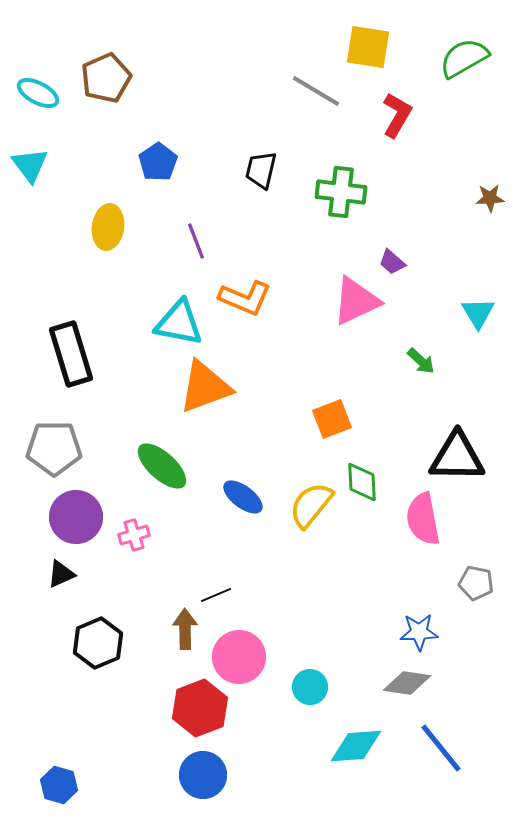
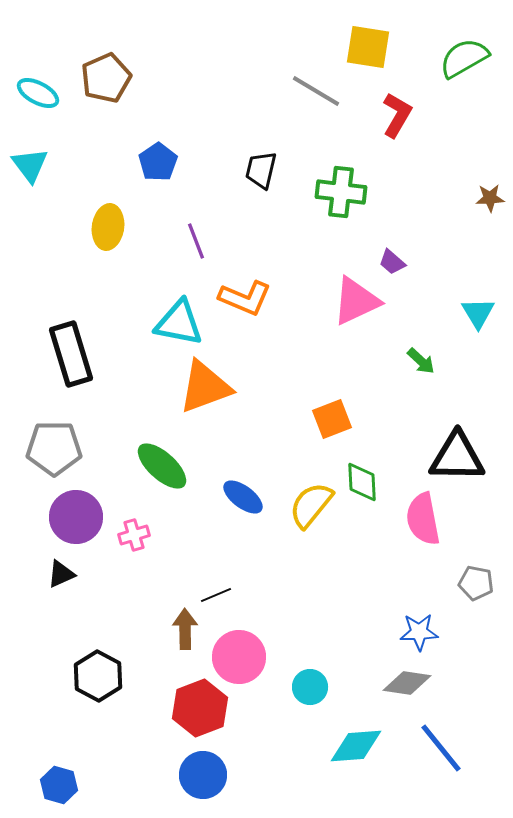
black hexagon at (98, 643): moved 33 px down; rotated 9 degrees counterclockwise
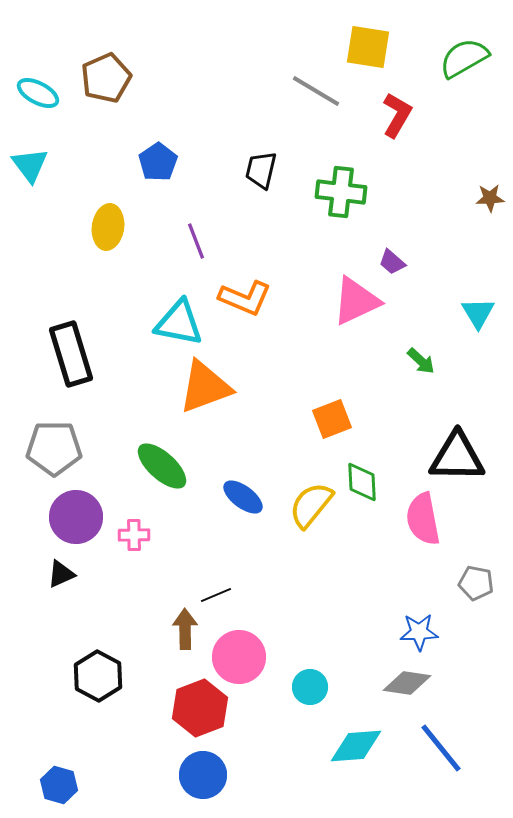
pink cross at (134, 535): rotated 16 degrees clockwise
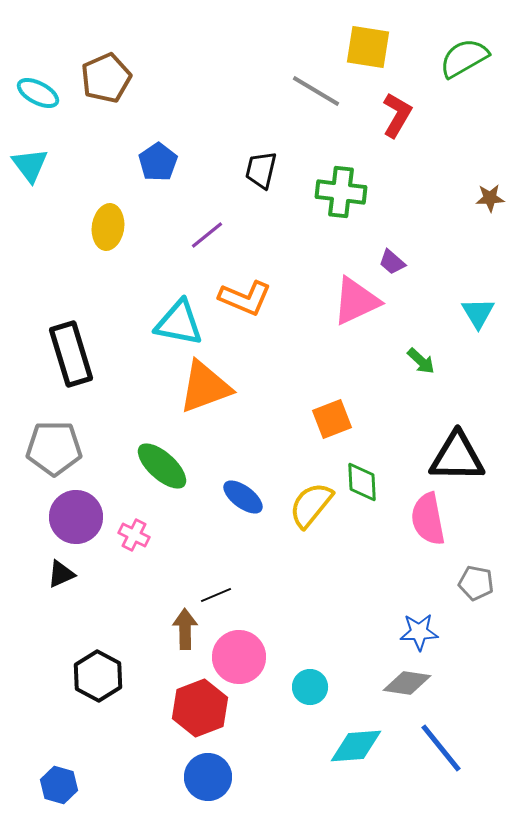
purple line at (196, 241): moved 11 px right, 6 px up; rotated 72 degrees clockwise
pink semicircle at (423, 519): moved 5 px right
pink cross at (134, 535): rotated 28 degrees clockwise
blue circle at (203, 775): moved 5 px right, 2 px down
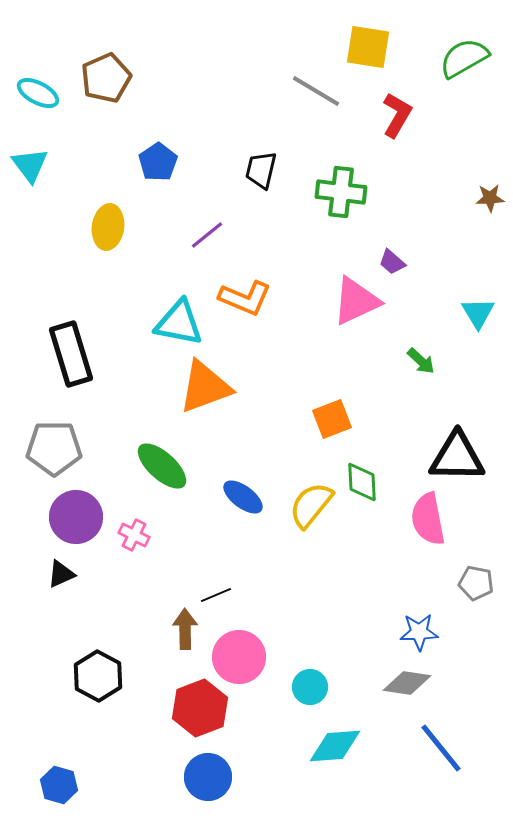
cyan diamond at (356, 746): moved 21 px left
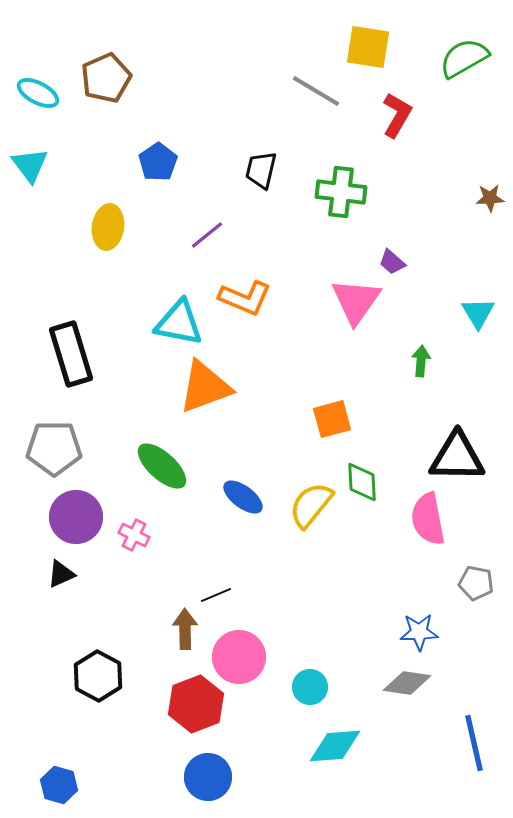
pink triangle at (356, 301): rotated 30 degrees counterclockwise
green arrow at (421, 361): rotated 128 degrees counterclockwise
orange square at (332, 419): rotated 6 degrees clockwise
red hexagon at (200, 708): moved 4 px left, 4 px up
blue line at (441, 748): moved 33 px right, 5 px up; rotated 26 degrees clockwise
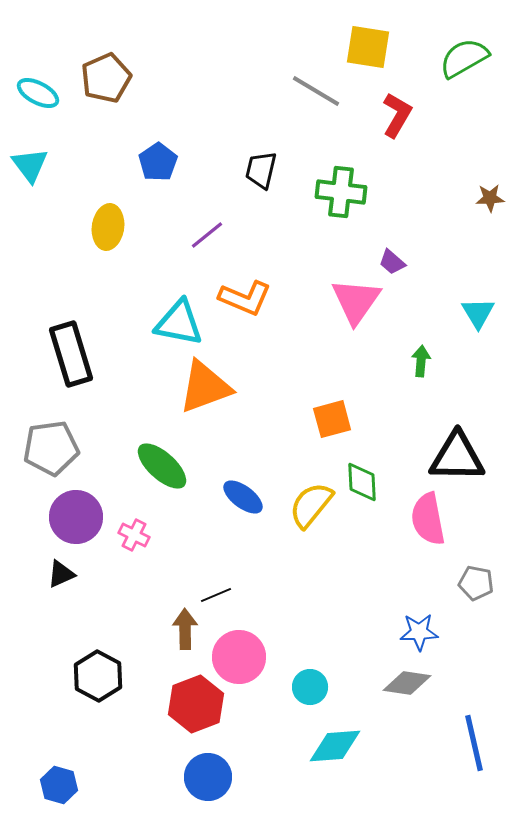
gray pentagon at (54, 448): moved 3 px left; rotated 8 degrees counterclockwise
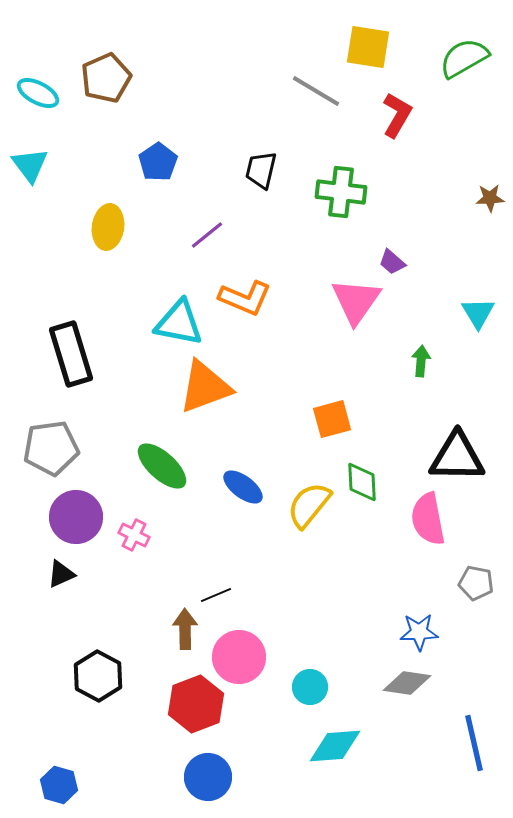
blue ellipse at (243, 497): moved 10 px up
yellow semicircle at (311, 505): moved 2 px left
